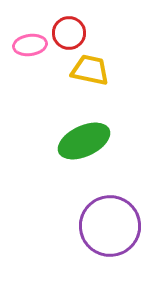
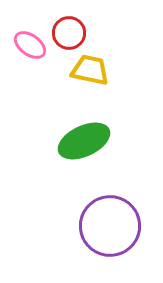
pink ellipse: rotated 44 degrees clockwise
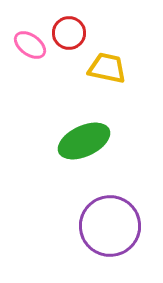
yellow trapezoid: moved 17 px right, 2 px up
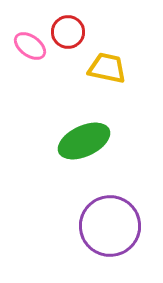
red circle: moved 1 px left, 1 px up
pink ellipse: moved 1 px down
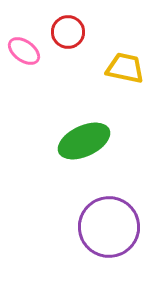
pink ellipse: moved 6 px left, 5 px down
yellow trapezoid: moved 18 px right
purple circle: moved 1 px left, 1 px down
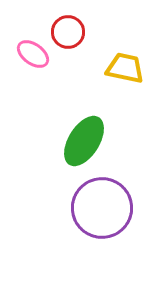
pink ellipse: moved 9 px right, 3 px down
green ellipse: rotated 33 degrees counterclockwise
purple circle: moved 7 px left, 19 px up
